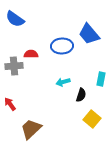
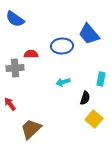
gray cross: moved 1 px right, 2 px down
black semicircle: moved 4 px right, 3 px down
yellow square: moved 2 px right
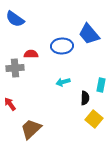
cyan rectangle: moved 6 px down
black semicircle: rotated 16 degrees counterclockwise
